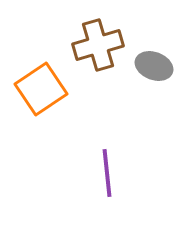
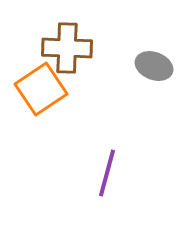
brown cross: moved 31 px left, 3 px down; rotated 18 degrees clockwise
purple line: rotated 21 degrees clockwise
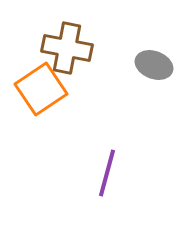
brown cross: rotated 9 degrees clockwise
gray ellipse: moved 1 px up
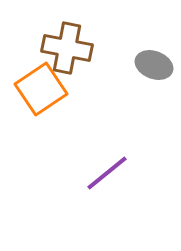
purple line: rotated 36 degrees clockwise
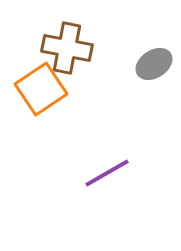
gray ellipse: moved 1 px up; rotated 54 degrees counterclockwise
purple line: rotated 9 degrees clockwise
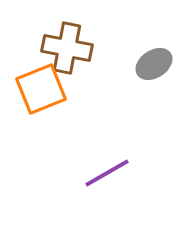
orange square: rotated 12 degrees clockwise
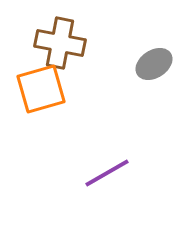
brown cross: moved 7 px left, 5 px up
orange square: rotated 6 degrees clockwise
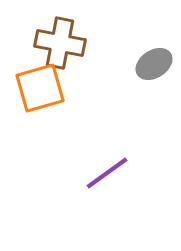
orange square: moved 1 px left, 1 px up
purple line: rotated 6 degrees counterclockwise
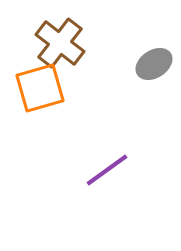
brown cross: rotated 27 degrees clockwise
purple line: moved 3 px up
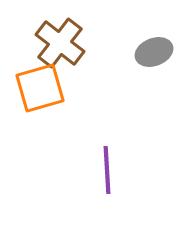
gray ellipse: moved 12 px up; rotated 12 degrees clockwise
purple line: rotated 57 degrees counterclockwise
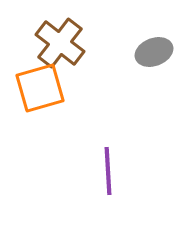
purple line: moved 1 px right, 1 px down
